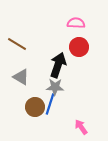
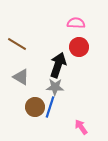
blue line: moved 3 px down
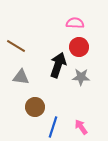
pink semicircle: moved 1 px left
brown line: moved 1 px left, 2 px down
gray triangle: rotated 24 degrees counterclockwise
gray star: moved 26 px right, 10 px up
blue line: moved 3 px right, 20 px down
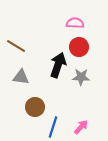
pink arrow: rotated 77 degrees clockwise
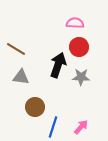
brown line: moved 3 px down
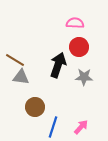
brown line: moved 1 px left, 11 px down
gray star: moved 3 px right
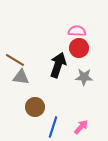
pink semicircle: moved 2 px right, 8 px down
red circle: moved 1 px down
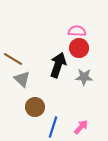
brown line: moved 2 px left, 1 px up
gray triangle: moved 1 px right, 2 px down; rotated 36 degrees clockwise
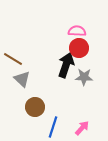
black arrow: moved 8 px right
pink arrow: moved 1 px right, 1 px down
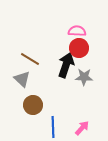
brown line: moved 17 px right
brown circle: moved 2 px left, 2 px up
blue line: rotated 20 degrees counterclockwise
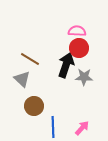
brown circle: moved 1 px right, 1 px down
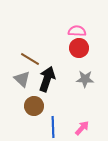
black arrow: moved 19 px left, 14 px down
gray star: moved 1 px right, 2 px down
